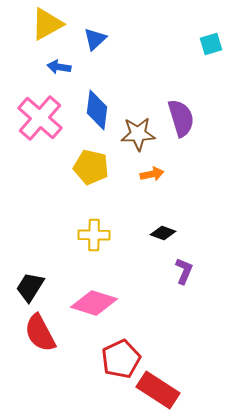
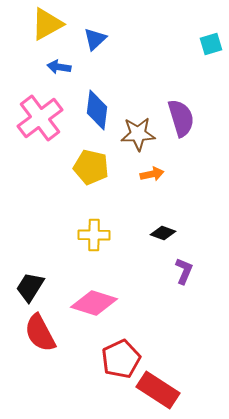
pink cross: rotated 12 degrees clockwise
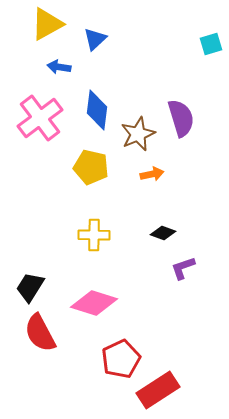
brown star: rotated 20 degrees counterclockwise
purple L-shape: moved 1 px left, 3 px up; rotated 132 degrees counterclockwise
red rectangle: rotated 66 degrees counterclockwise
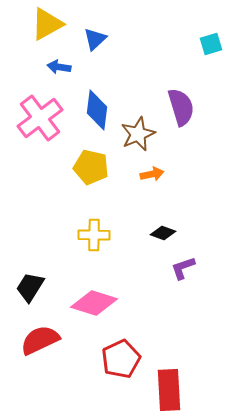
purple semicircle: moved 11 px up
red semicircle: moved 7 px down; rotated 93 degrees clockwise
red rectangle: moved 11 px right; rotated 60 degrees counterclockwise
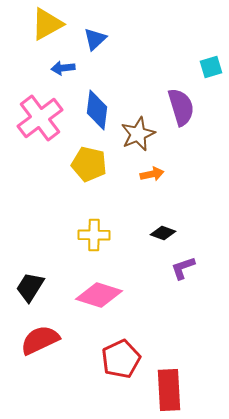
cyan square: moved 23 px down
blue arrow: moved 4 px right, 1 px down; rotated 15 degrees counterclockwise
yellow pentagon: moved 2 px left, 3 px up
pink diamond: moved 5 px right, 8 px up
